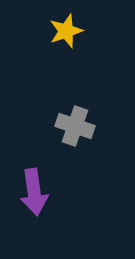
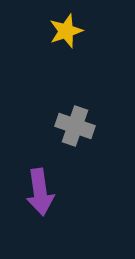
purple arrow: moved 6 px right
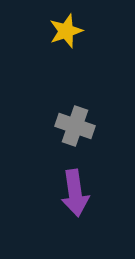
purple arrow: moved 35 px right, 1 px down
